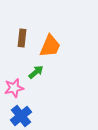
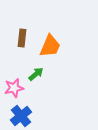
green arrow: moved 2 px down
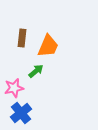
orange trapezoid: moved 2 px left
green arrow: moved 3 px up
blue cross: moved 3 px up
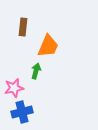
brown rectangle: moved 1 px right, 11 px up
green arrow: rotated 35 degrees counterclockwise
blue cross: moved 1 px right, 1 px up; rotated 25 degrees clockwise
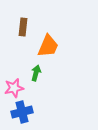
green arrow: moved 2 px down
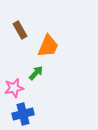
brown rectangle: moved 3 px left, 3 px down; rotated 36 degrees counterclockwise
green arrow: rotated 28 degrees clockwise
blue cross: moved 1 px right, 2 px down
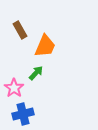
orange trapezoid: moved 3 px left
pink star: rotated 24 degrees counterclockwise
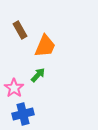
green arrow: moved 2 px right, 2 px down
